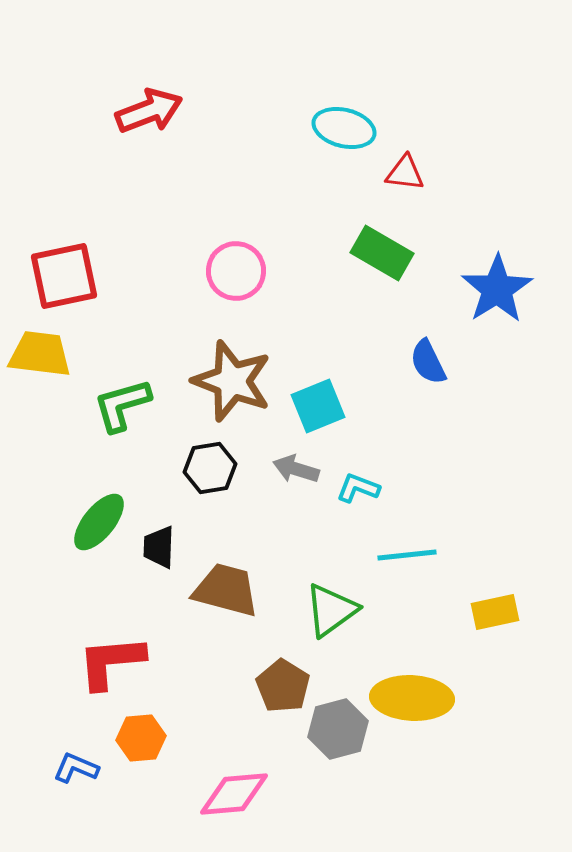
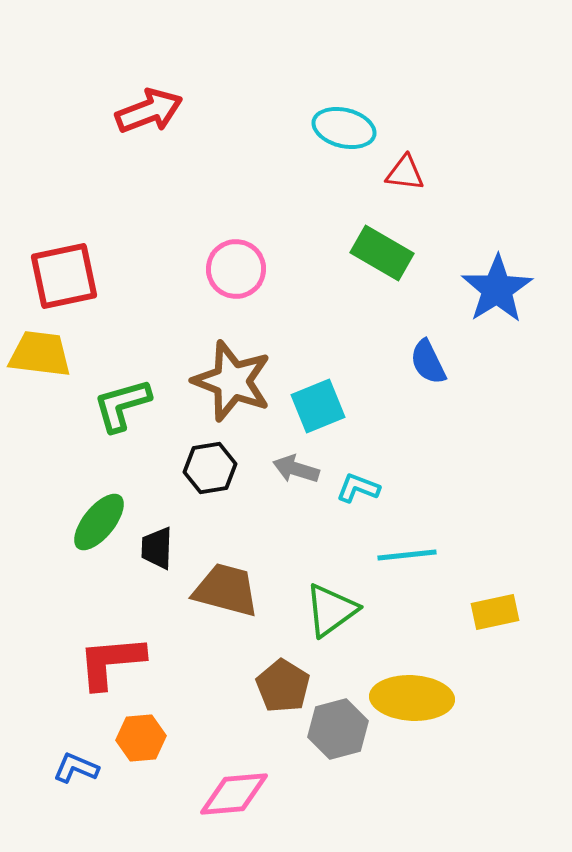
pink circle: moved 2 px up
black trapezoid: moved 2 px left, 1 px down
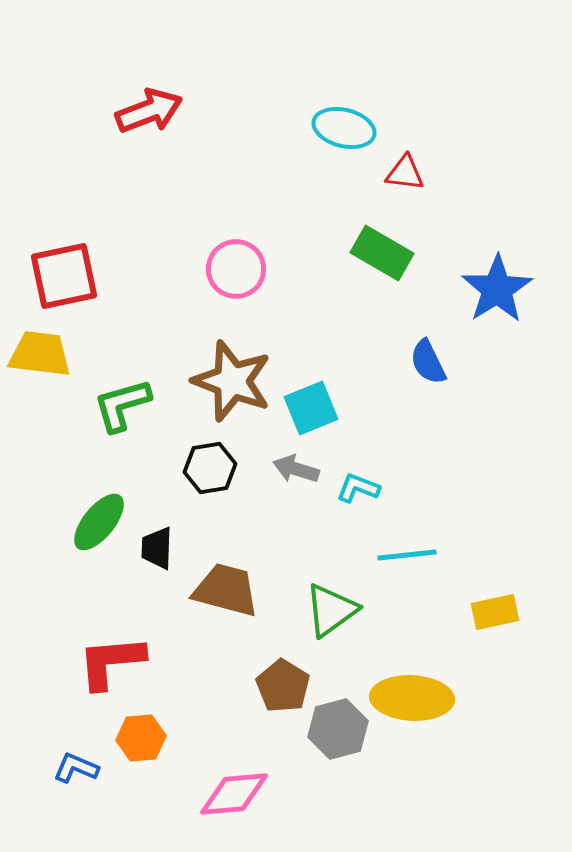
cyan square: moved 7 px left, 2 px down
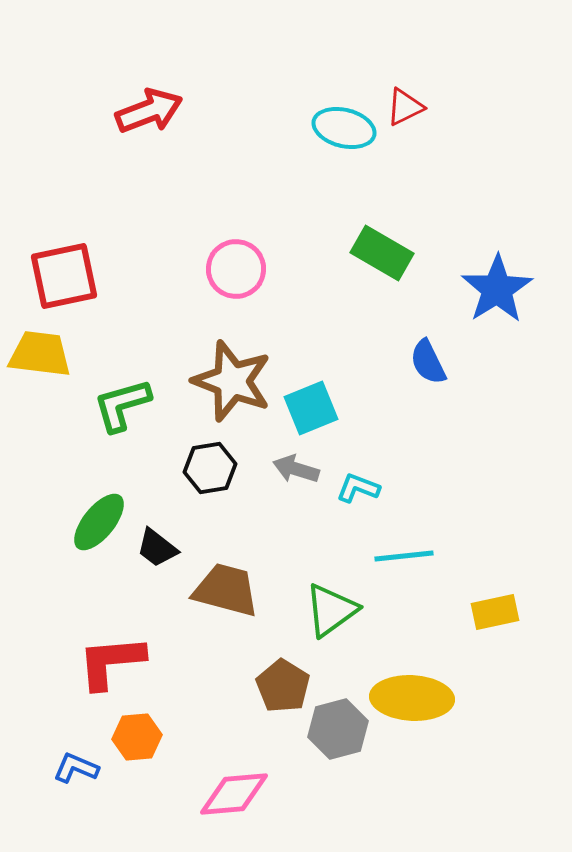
red triangle: moved 66 px up; rotated 33 degrees counterclockwise
black trapezoid: rotated 54 degrees counterclockwise
cyan line: moved 3 px left, 1 px down
orange hexagon: moved 4 px left, 1 px up
